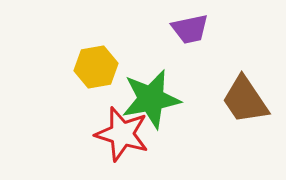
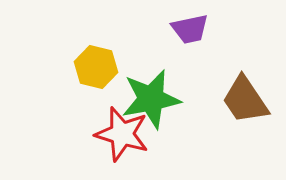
yellow hexagon: rotated 24 degrees clockwise
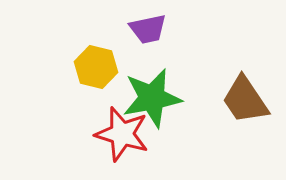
purple trapezoid: moved 42 px left
green star: moved 1 px right, 1 px up
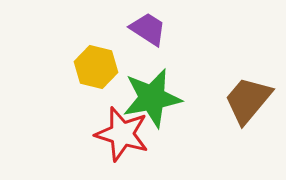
purple trapezoid: rotated 135 degrees counterclockwise
brown trapezoid: moved 3 px right; rotated 74 degrees clockwise
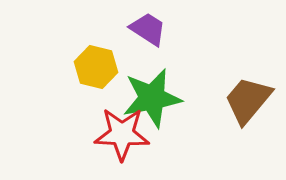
red star: rotated 14 degrees counterclockwise
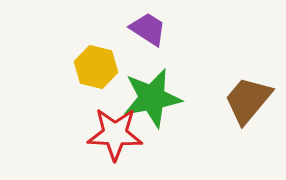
red star: moved 7 px left
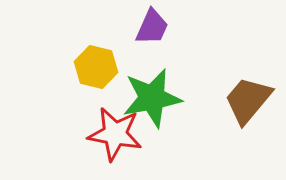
purple trapezoid: moved 4 px right, 2 px up; rotated 81 degrees clockwise
red star: rotated 8 degrees clockwise
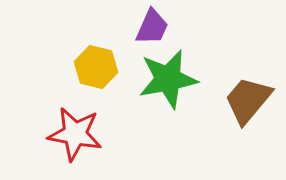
green star: moved 16 px right, 19 px up
red star: moved 40 px left
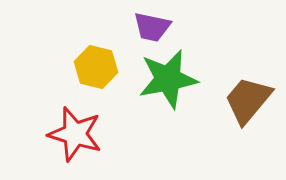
purple trapezoid: rotated 78 degrees clockwise
red star: rotated 6 degrees clockwise
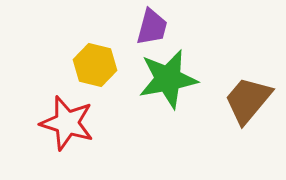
purple trapezoid: rotated 87 degrees counterclockwise
yellow hexagon: moved 1 px left, 2 px up
red star: moved 8 px left, 11 px up
